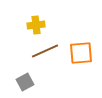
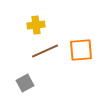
orange square: moved 3 px up
gray square: moved 1 px down
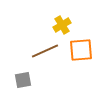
yellow cross: moved 26 px right; rotated 24 degrees counterclockwise
gray square: moved 2 px left, 3 px up; rotated 18 degrees clockwise
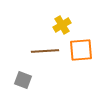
brown line: rotated 20 degrees clockwise
gray square: rotated 30 degrees clockwise
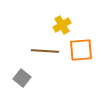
brown line: rotated 8 degrees clockwise
gray square: moved 1 px left, 2 px up; rotated 18 degrees clockwise
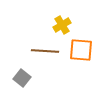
orange square: rotated 10 degrees clockwise
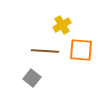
gray square: moved 10 px right
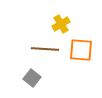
yellow cross: moved 1 px left, 1 px up
brown line: moved 2 px up
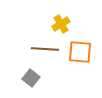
orange square: moved 1 px left, 2 px down
gray square: moved 1 px left
